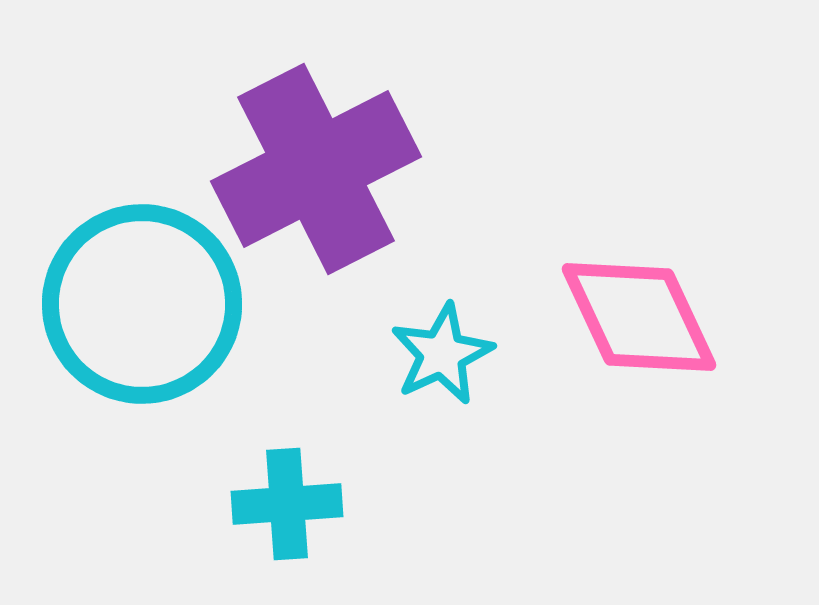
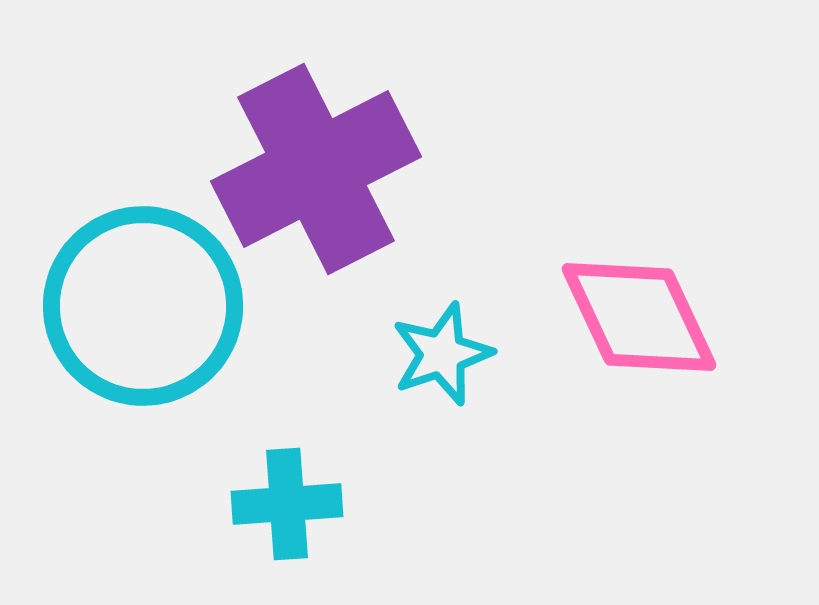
cyan circle: moved 1 px right, 2 px down
cyan star: rotated 6 degrees clockwise
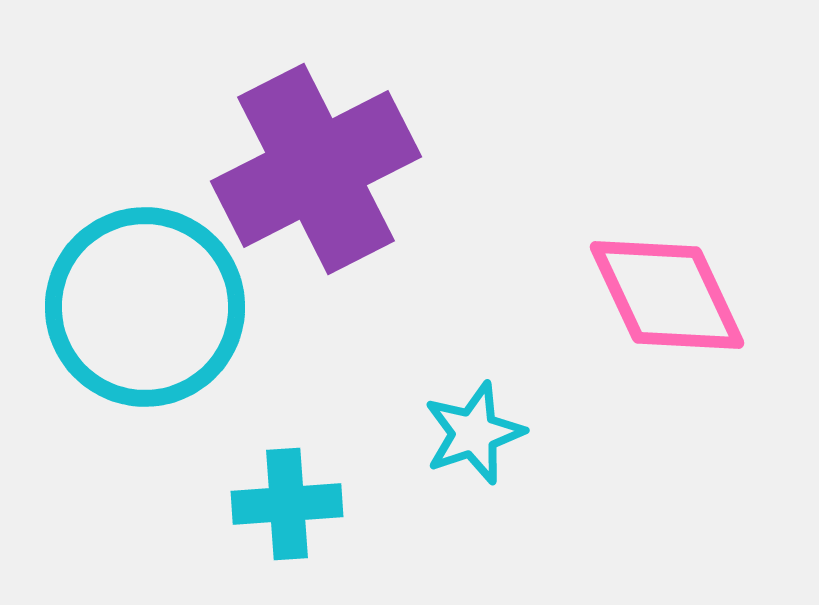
cyan circle: moved 2 px right, 1 px down
pink diamond: moved 28 px right, 22 px up
cyan star: moved 32 px right, 79 px down
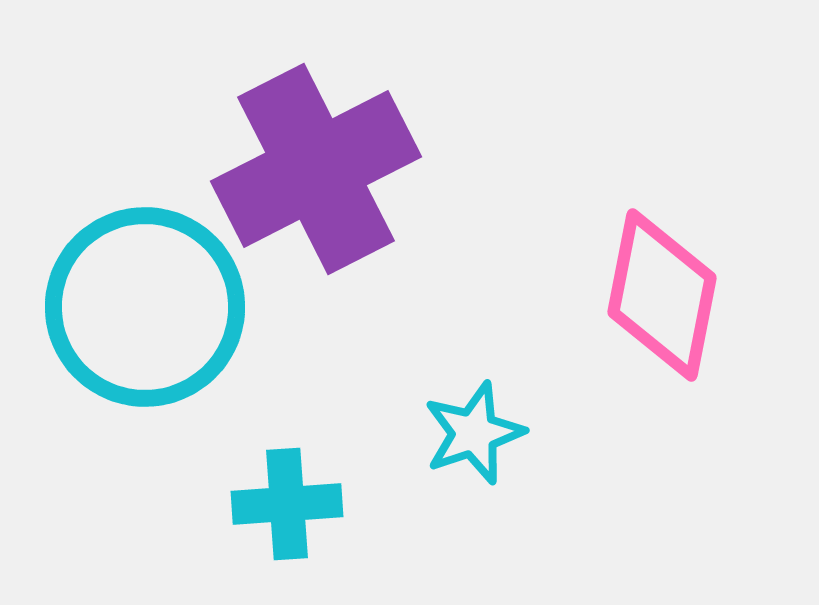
pink diamond: moved 5 px left; rotated 36 degrees clockwise
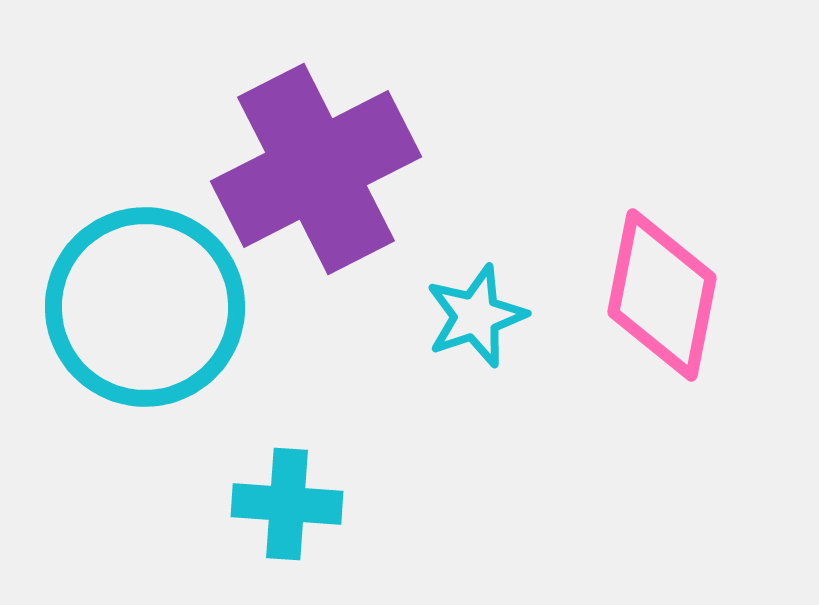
cyan star: moved 2 px right, 117 px up
cyan cross: rotated 8 degrees clockwise
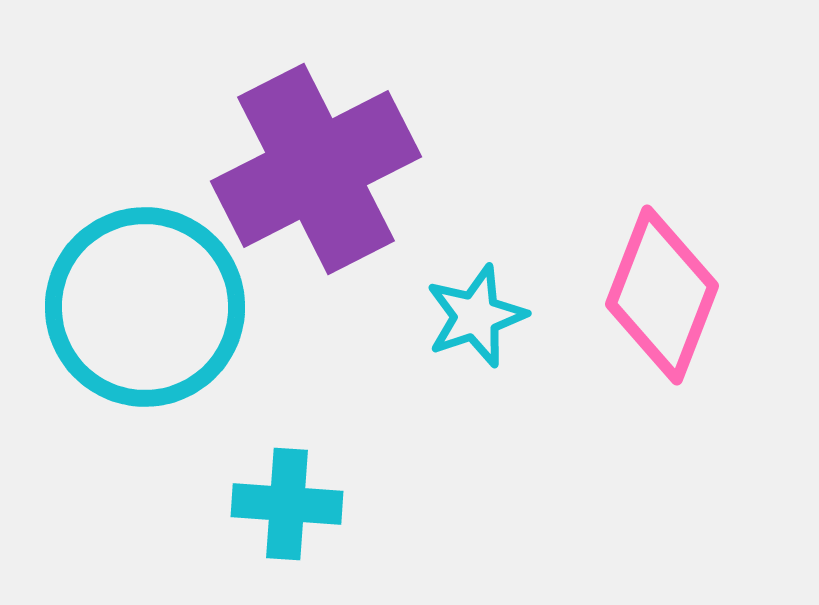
pink diamond: rotated 10 degrees clockwise
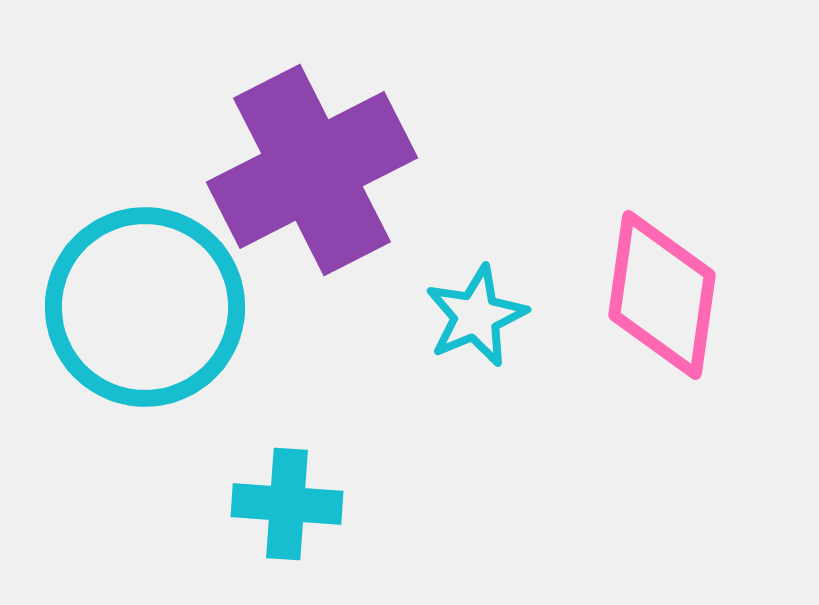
purple cross: moved 4 px left, 1 px down
pink diamond: rotated 13 degrees counterclockwise
cyan star: rotated 4 degrees counterclockwise
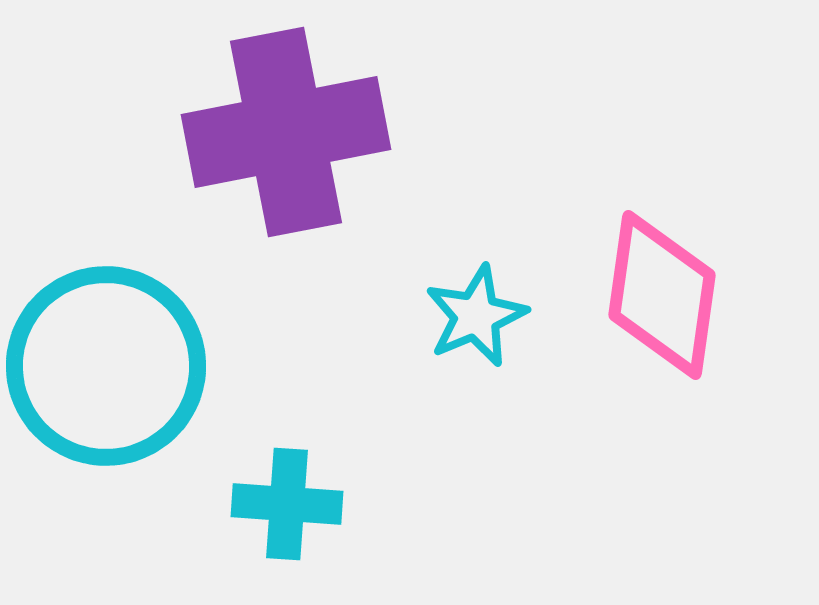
purple cross: moved 26 px left, 38 px up; rotated 16 degrees clockwise
cyan circle: moved 39 px left, 59 px down
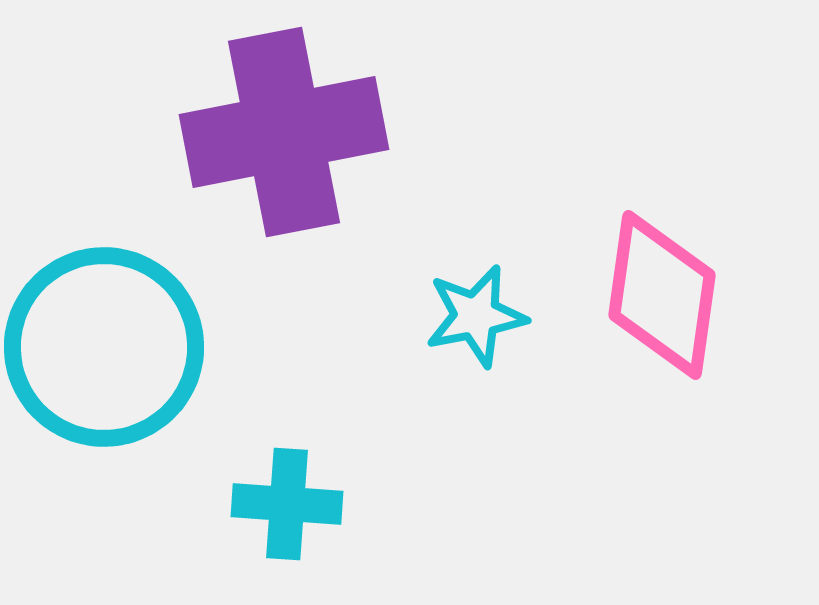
purple cross: moved 2 px left
cyan star: rotated 12 degrees clockwise
cyan circle: moved 2 px left, 19 px up
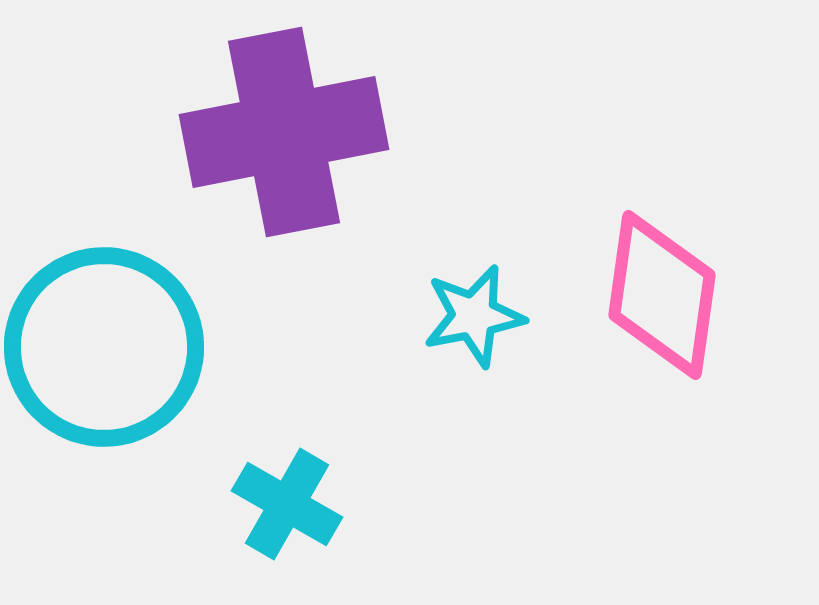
cyan star: moved 2 px left
cyan cross: rotated 26 degrees clockwise
